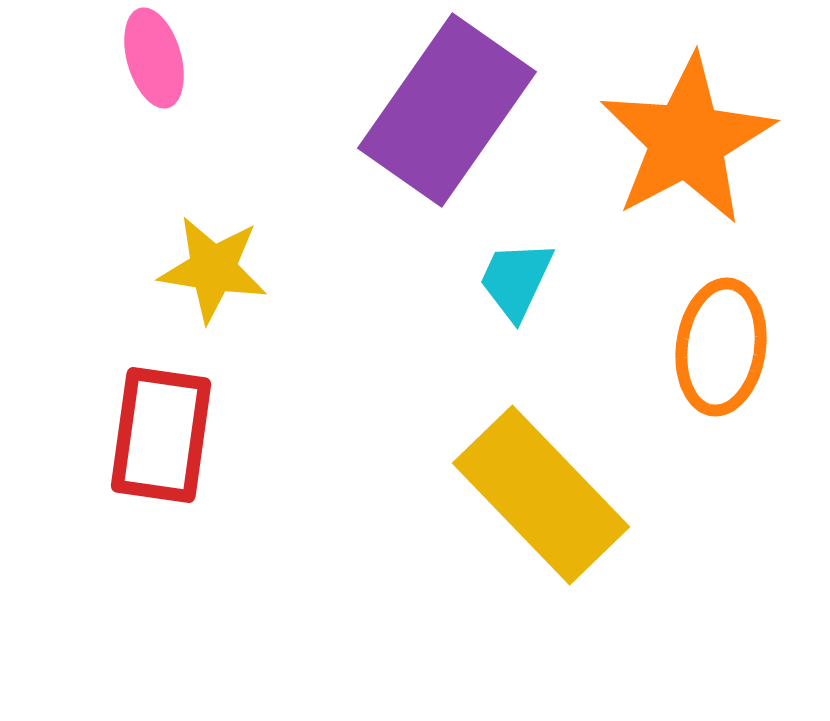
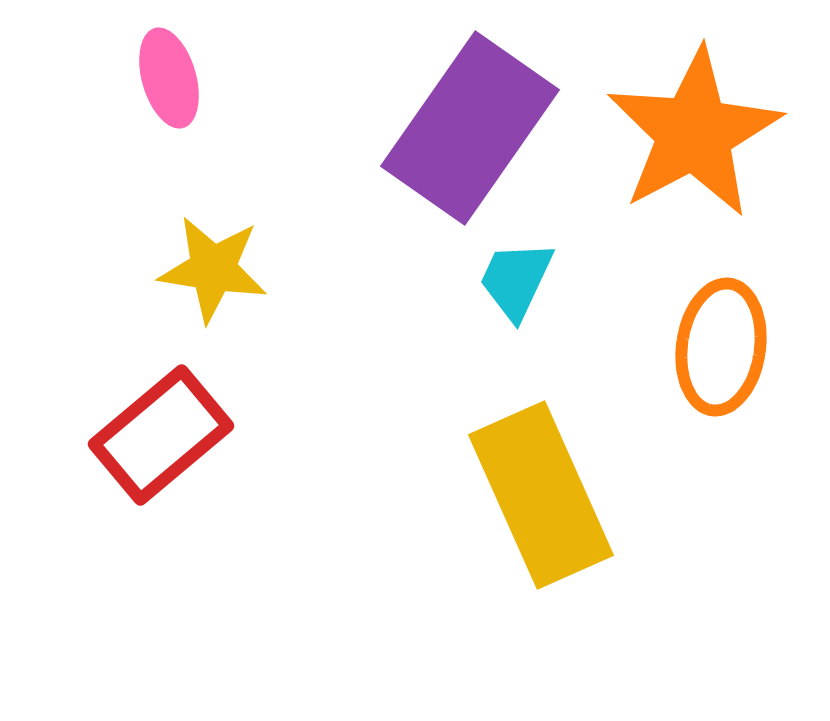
pink ellipse: moved 15 px right, 20 px down
purple rectangle: moved 23 px right, 18 px down
orange star: moved 7 px right, 7 px up
red rectangle: rotated 42 degrees clockwise
yellow rectangle: rotated 20 degrees clockwise
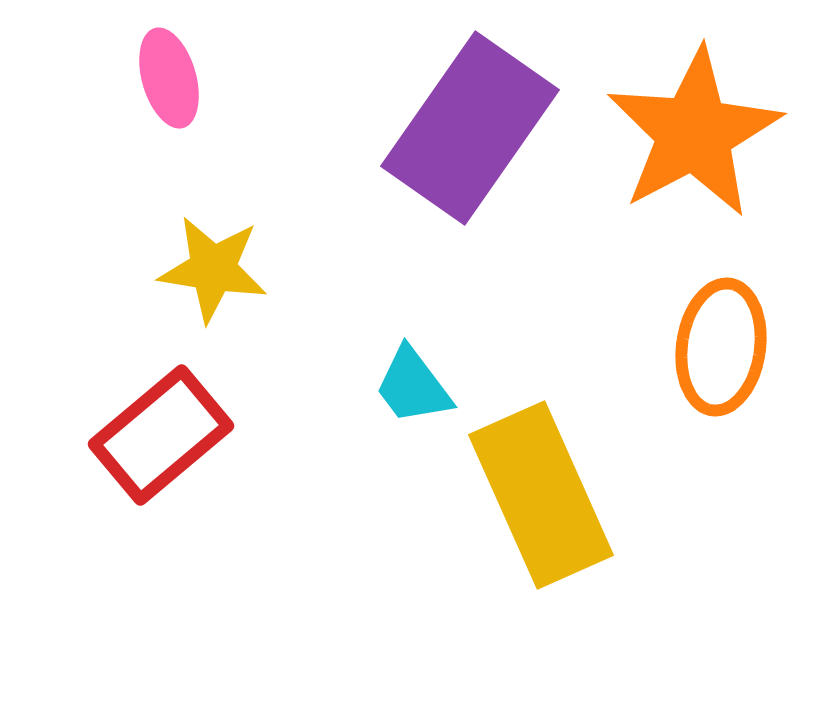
cyan trapezoid: moved 103 px left, 106 px down; rotated 62 degrees counterclockwise
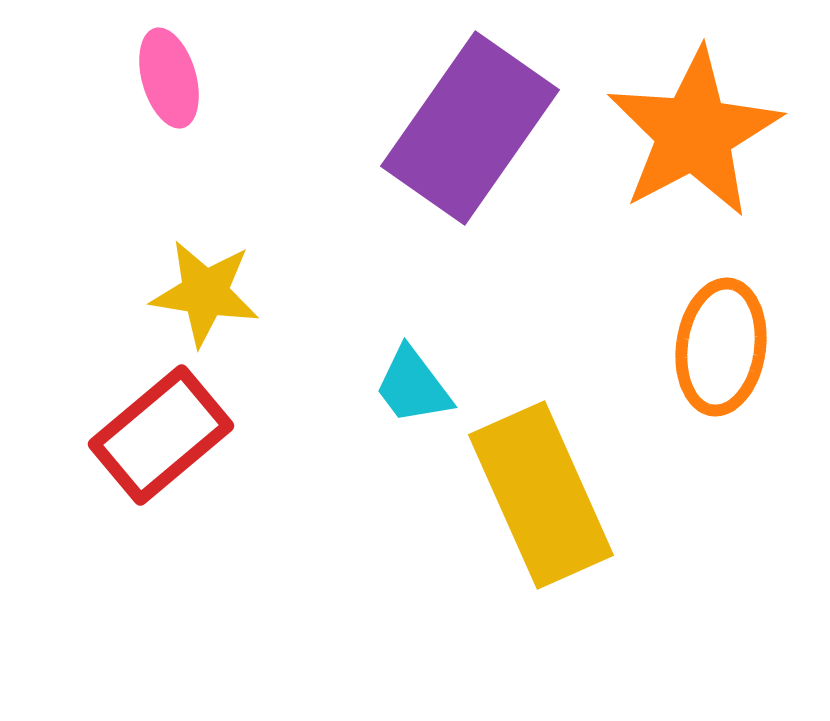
yellow star: moved 8 px left, 24 px down
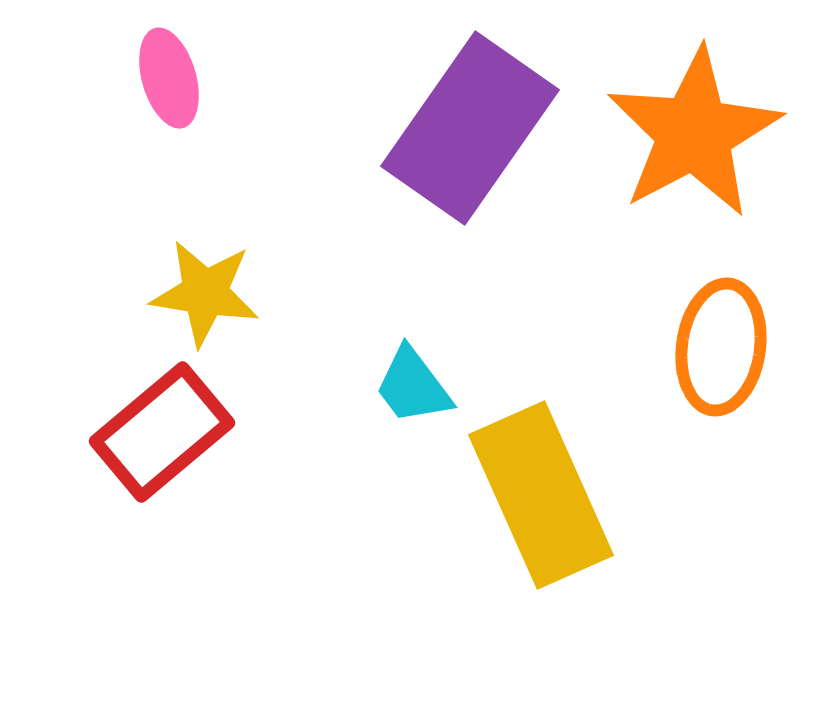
red rectangle: moved 1 px right, 3 px up
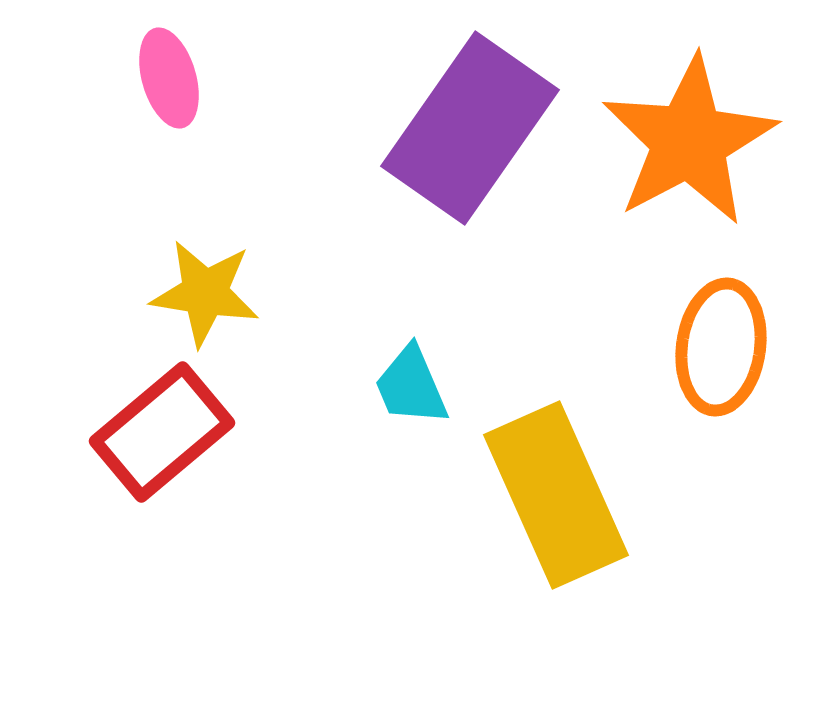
orange star: moved 5 px left, 8 px down
cyan trapezoid: moved 2 px left; rotated 14 degrees clockwise
yellow rectangle: moved 15 px right
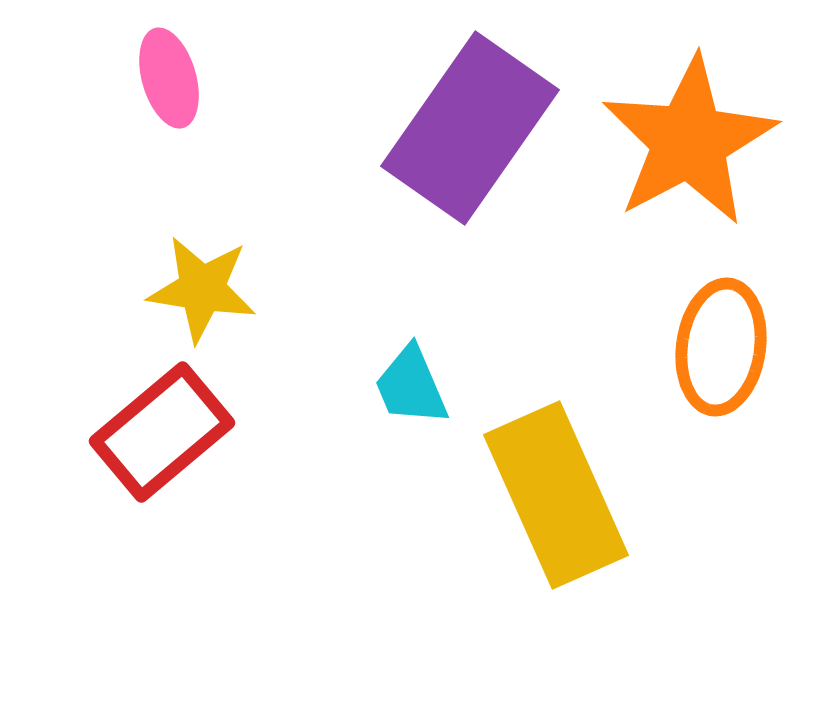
yellow star: moved 3 px left, 4 px up
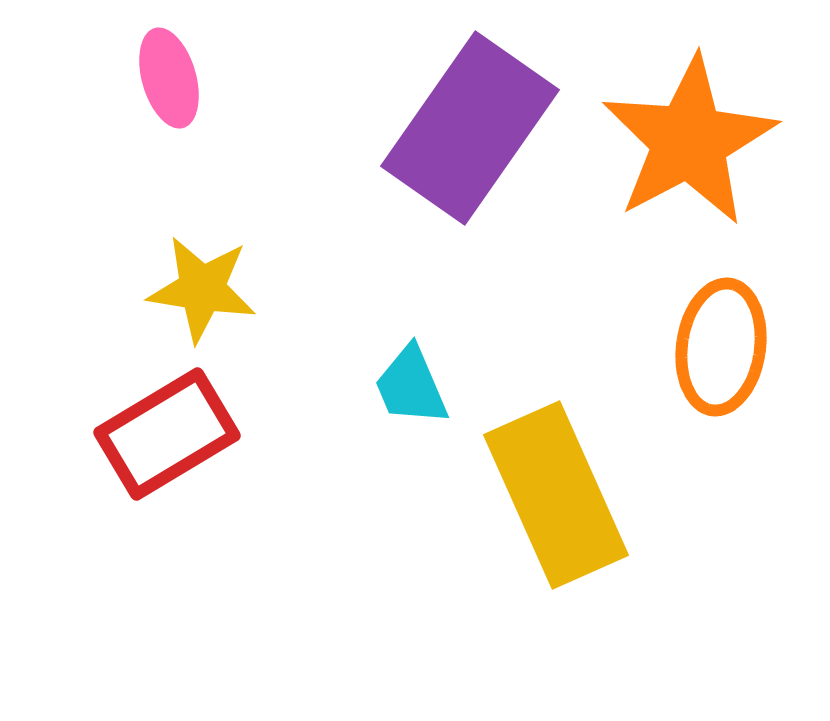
red rectangle: moved 5 px right, 2 px down; rotated 9 degrees clockwise
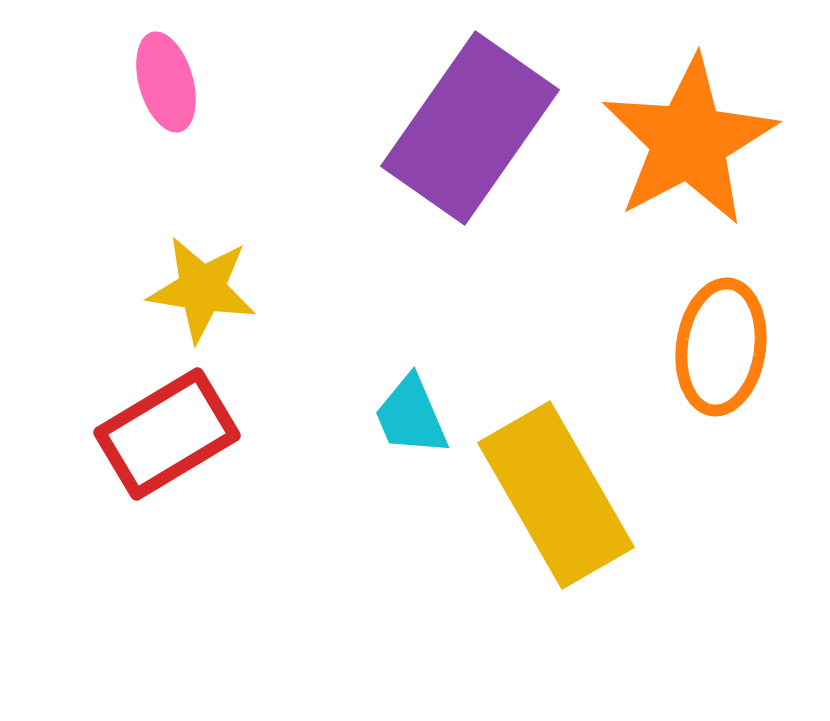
pink ellipse: moved 3 px left, 4 px down
cyan trapezoid: moved 30 px down
yellow rectangle: rotated 6 degrees counterclockwise
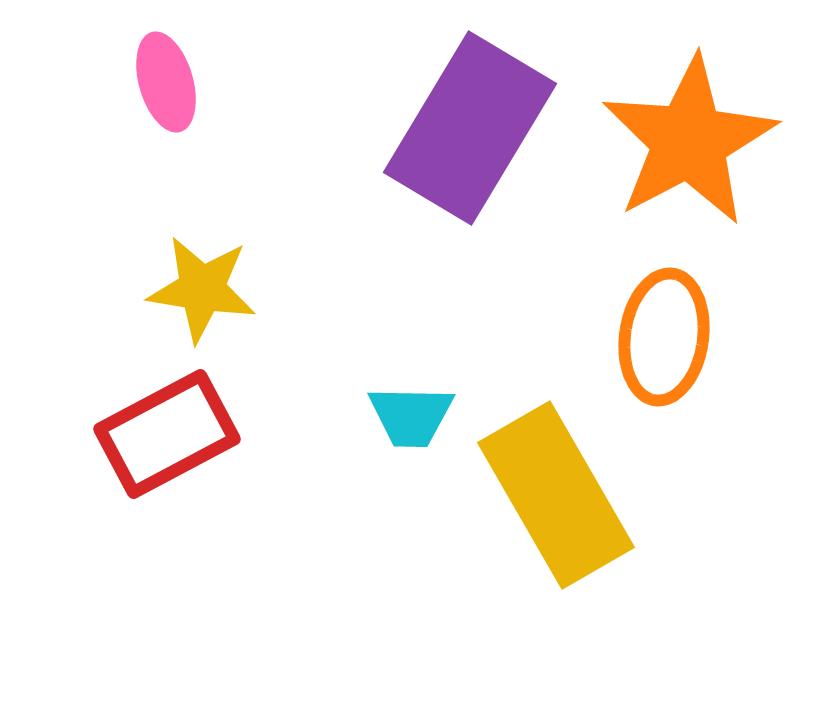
purple rectangle: rotated 4 degrees counterclockwise
orange ellipse: moved 57 px left, 10 px up
cyan trapezoid: rotated 66 degrees counterclockwise
red rectangle: rotated 3 degrees clockwise
